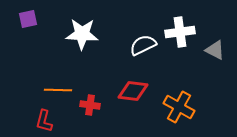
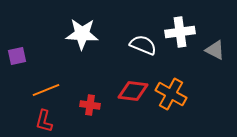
purple square: moved 11 px left, 37 px down
white semicircle: rotated 48 degrees clockwise
orange line: moved 12 px left; rotated 24 degrees counterclockwise
orange cross: moved 8 px left, 13 px up
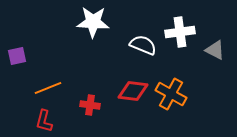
white star: moved 11 px right, 12 px up
orange line: moved 2 px right, 2 px up
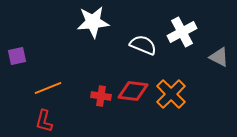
white star: rotated 8 degrees counterclockwise
white cross: moved 2 px right; rotated 20 degrees counterclockwise
gray triangle: moved 4 px right, 7 px down
orange cross: rotated 16 degrees clockwise
red cross: moved 11 px right, 9 px up
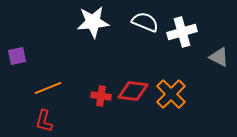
white cross: rotated 12 degrees clockwise
white semicircle: moved 2 px right, 23 px up
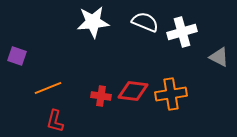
purple square: rotated 30 degrees clockwise
orange cross: rotated 36 degrees clockwise
red L-shape: moved 11 px right
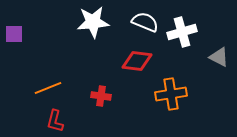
purple square: moved 3 px left, 22 px up; rotated 18 degrees counterclockwise
red diamond: moved 4 px right, 30 px up
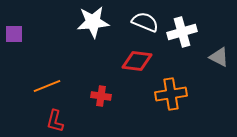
orange line: moved 1 px left, 2 px up
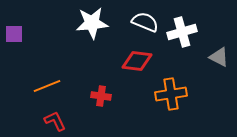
white star: moved 1 px left, 1 px down
red L-shape: rotated 140 degrees clockwise
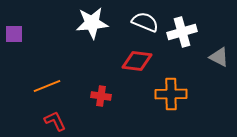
orange cross: rotated 8 degrees clockwise
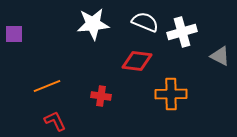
white star: moved 1 px right, 1 px down
gray triangle: moved 1 px right, 1 px up
